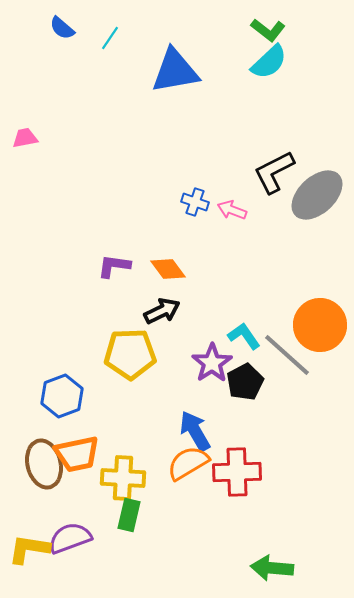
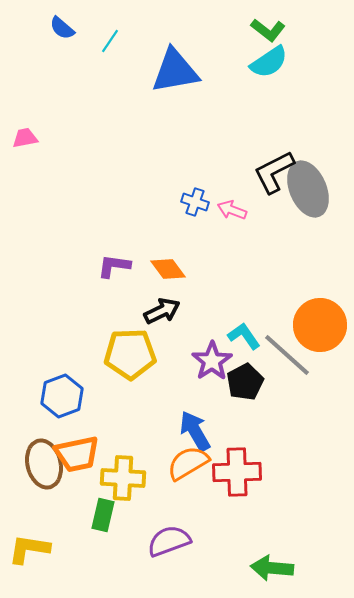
cyan line: moved 3 px down
cyan semicircle: rotated 9 degrees clockwise
gray ellipse: moved 9 px left, 6 px up; rotated 70 degrees counterclockwise
purple star: moved 2 px up
green rectangle: moved 26 px left
purple semicircle: moved 99 px right, 3 px down
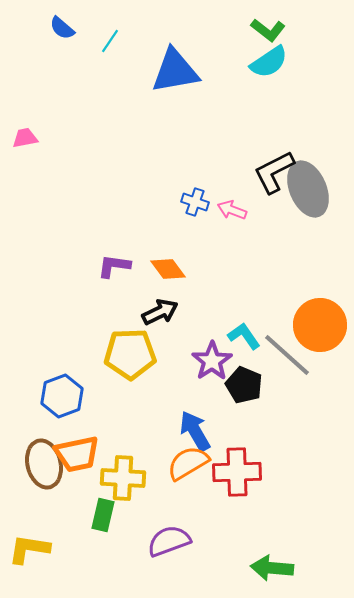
black arrow: moved 2 px left, 1 px down
black pentagon: moved 1 px left, 3 px down; rotated 21 degrees counterclockwise
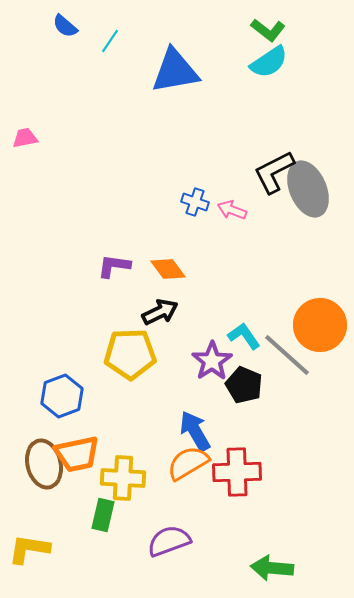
blue semicircle: moved 3 px right, 2 px up
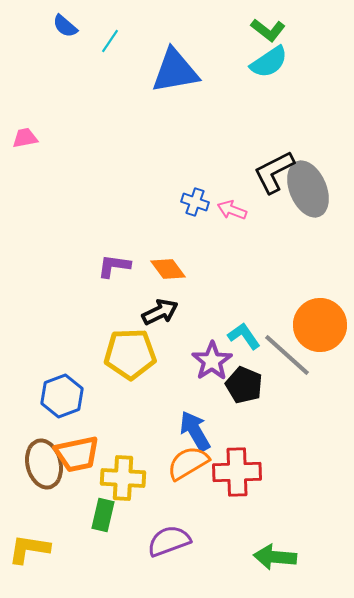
green arrow: moved 3 px right, 11 px up
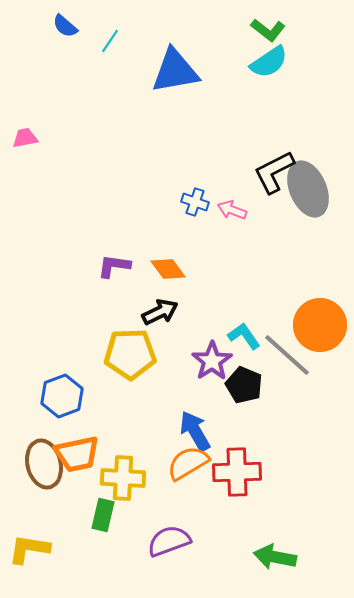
green arrow: rotated 6 degrees clockwise
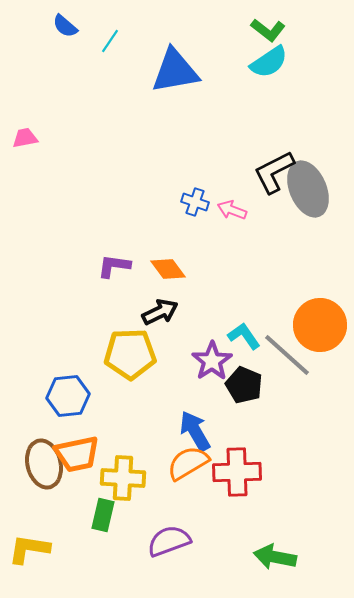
blue hexagon: moved 6 px right; rotated 15 degrees clockwise
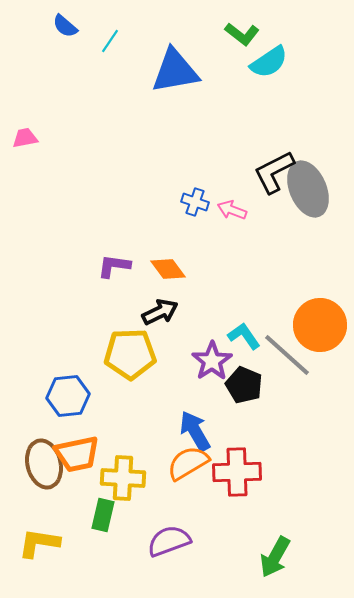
green L-shape: moved 26 px left, 4 px down
yellow L-shape: moved 10 px right, 6 px up
green arrow: rotated 72 degrees counterclockwise
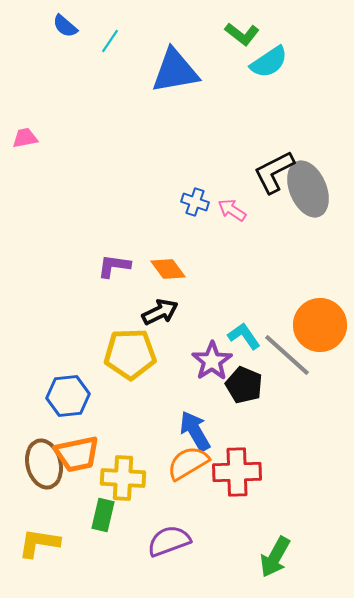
pink arrow: rotated 12 degrees clockwise
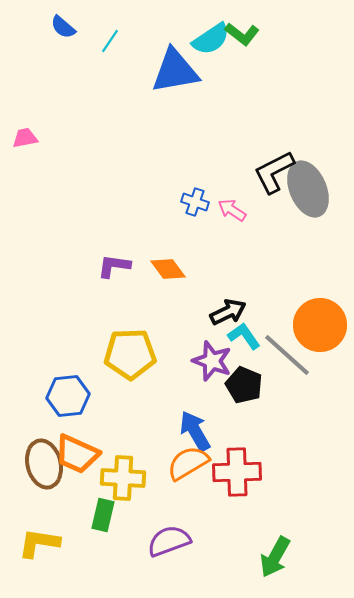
blue semicircle: moved 2 px left, 1 px down
cyan semicircle: moved 58 px left, 23 px up
black arrow: moved 68 px right
purple star: rotated 18 degrees counterclockwise
orange trapezoid: rotated 36 degrees clockwise
